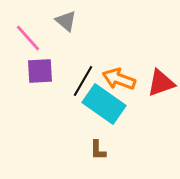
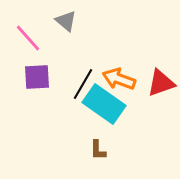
purple square: moved 3 px left, 6 px down
black line: moved 3 px down
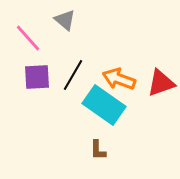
gray triangle: moved 1 px left, 1 px up
black line: moved 10 px left, 9 px up
cyan rectangle: moved 1 px down
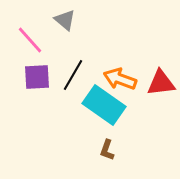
pink line: moved 2 px right, 2 px down
orange arrow: moved 1 px right
red triangle: rotated 12 degrees clockwise
brown L-shape: moved 9 px right; rotated 20 degrees clockwise
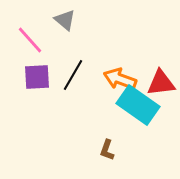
cyan rectangle: moved 34 px right
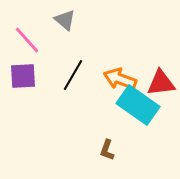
pink line: moved 3 px left
purple square: moved 14 px left, 1 px up
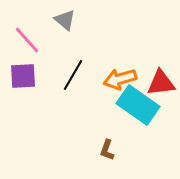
orange arrow: rotated 36 degrees counterclockwise
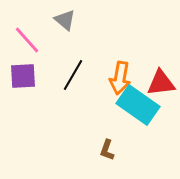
orange arrow: moved 1 px up; rotated 64 degrees counterclockwise
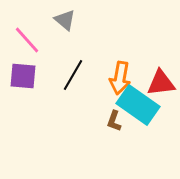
purple square: rotated 8 degrees clockwise
brown L-shape: moved 7 px right, 29 px up
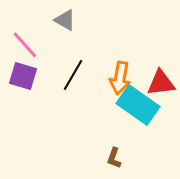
gray triangle: rotated 10 degrees counterclockwise
pink line: moved 2 px left, 5 px down
purple square: rotated 12 degrees clockwise
brown L-shape: moved 37 px down
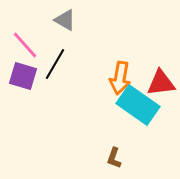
black line: moved 18 px left, 11 px up
